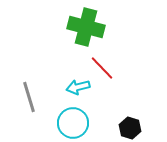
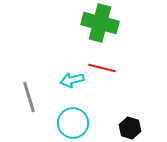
green cross: moved 14 px right, 4 px up
red line: rotated 32 degrees counterclockwise
cyan arrow: moved 6 px left, 7 px up
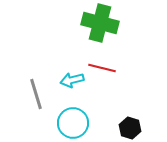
gray line: moved 7 px right, 3 px up
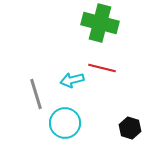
cyan circle: moved 8 px left
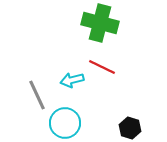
red line: moved 1 px up; rotated 12 degrees clockwise
gray line: moved 1 px right, 1 px down; rotated 8 degrees counterclockwise
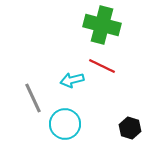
green cross: moved 2 px right, 2 px down
red line: moved 1 px up
gray line: moved 4 px left, 3 px down
cyan circle: moved 1 px down
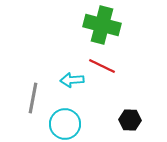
cyan arrow: rotated 10 degrees clockwise
gray line: rotated 36 degrees clockwise
black hexagon: moved 8 px up; rotated 15 degrees counterclockwise
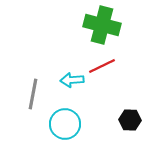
red line: rotated 52 degrees counterclockwise
gray line: moved 4 px up
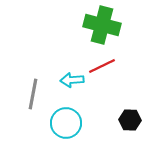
cyan circle: moved 1 px right, 1 px up
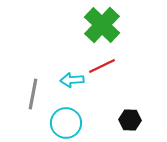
green cross: rotated 30 degrees clockwise
